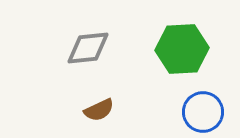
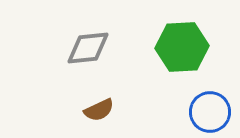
green hexagon: moved 2 px up
blue circle: moved 7 px right
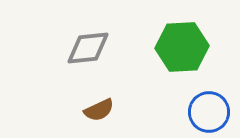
blue circle: moved 1 px left
